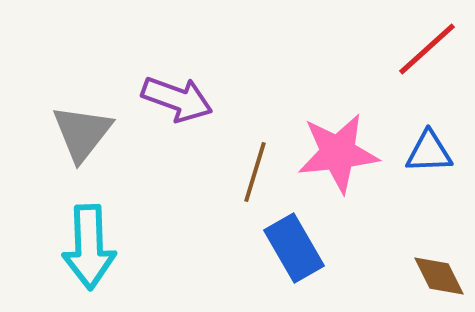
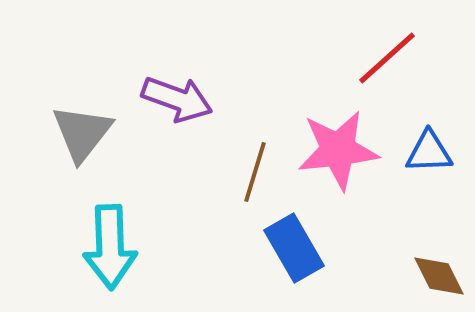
red line: moved 40 px left, 9 px down
pink star: moved 3 px up
cyan arrow: moved 21 px right
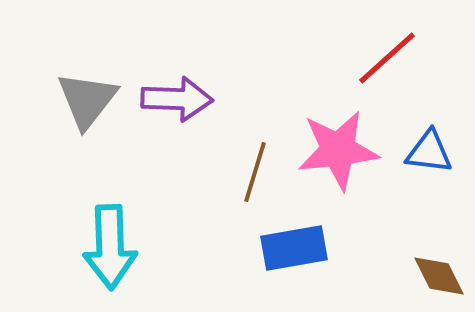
purple arrow: rotated 18 degrees counterclockwise
gray triangle: moved 5 px right, 33 px up
blue triangle: rotated 9 degrees clockwise
blue rectangle: rotated 70 degrees counterclockwise
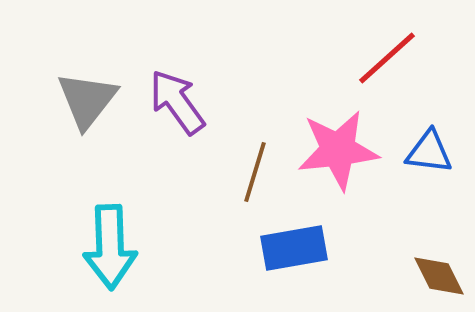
purple arrow: moved 3 px down; rotated 128 degrees counterclockwise
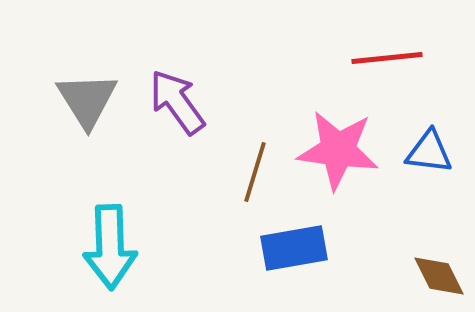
red line: rotated 36 degrees clockwise
gray triangle: rotated 10 degrees counterclockwise
pink star: rotated 14 degrees clockwise
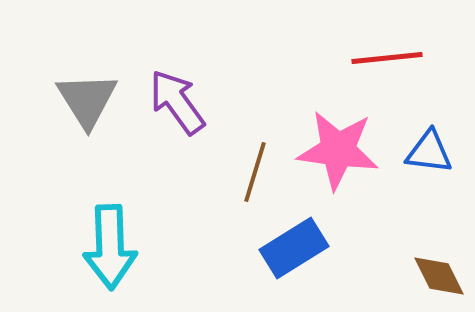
blue rectangle: rotated 22 degrees counterclockwise
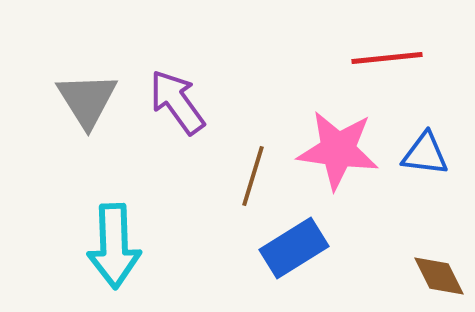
blue triangle: moved 4 px left, 2 px down
brown line: moved 2 px left, 4 px down
cyan arrow: moved 4 px right, 1 px up
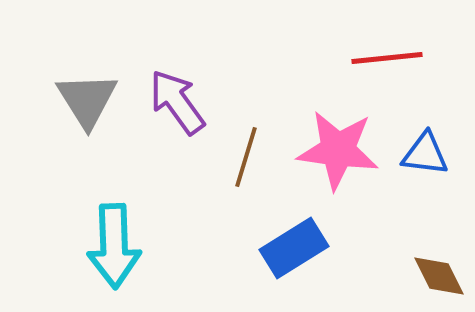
brown line: moved 7 px left, 19 px up
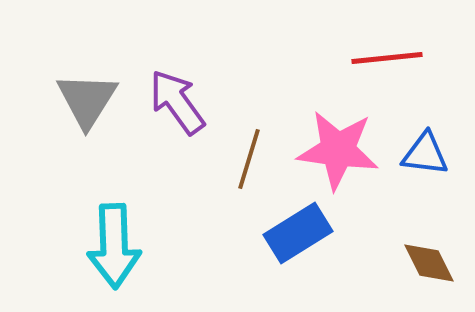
gray triangle: rotated 4 degrees clockwise
brown line: moved 3 px right, 2 px down
blue rectangle: moved 4 px right, 15 px up
brown diamond: moved 10 px left, 13 px up
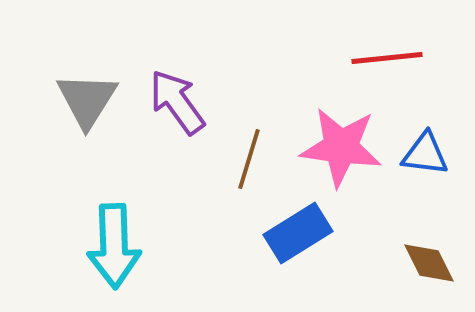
pink star: moved 3 px right, 3 px up
